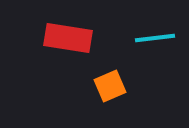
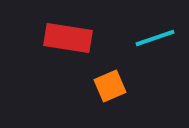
cyan line: rotated 12 degrees counterclockwise
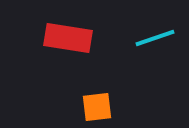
orange square: moved 13 px left, 21 px down; rotated 16 degrees clockwise
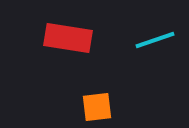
cyan line: moved 2 px down
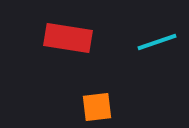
cyan line: moved 2 px right, 2 px down
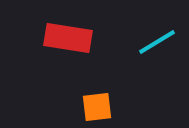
cyan line: rotated 12 degrees counterclockwise
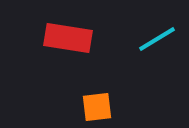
cyan line: moved 3 px up
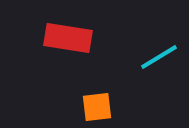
cyan line: moved 2 px right, 18 px down
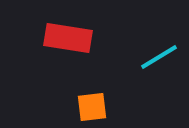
orange square: moved 5 px left
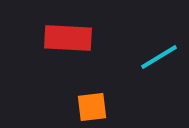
red rectangle: rotated 6 degrees counterclockwise
